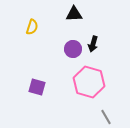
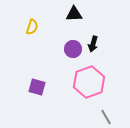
pink hexagon: rotated 24 degrees clockwise
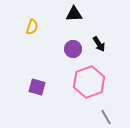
black arrow: moved 6 px right; rotated 49 degrees counterclockwise
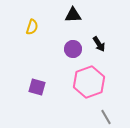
black triangle: moved 1 px left, 1 px down
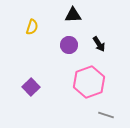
purple circle: moved 4 px left, 4 px up
purple square: moved 6 px left; rotated 30 degrees clockwise
gray line: moved 2 px up; rotated 42 degrees counterclockwise
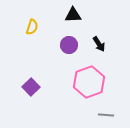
gray line: rotated 14 degrees counterclockwise
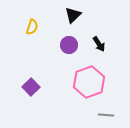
black triangle: rotated 42 degrees counterclockwise
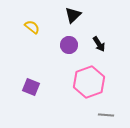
yellow semicircle: rotated 70 degrees counterclockwise
purple square: rotated 24 degrees counterclockwise
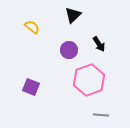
purple circle: moved 5 px down
pink hexagon: moved 2 px up
gray line: moved 5 px left
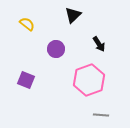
yellow semicircle: moved 5 px left, 3 px up
purple circle: moved 13 px left, 1 px up
purple square: moved 5 px left, 7 px up
